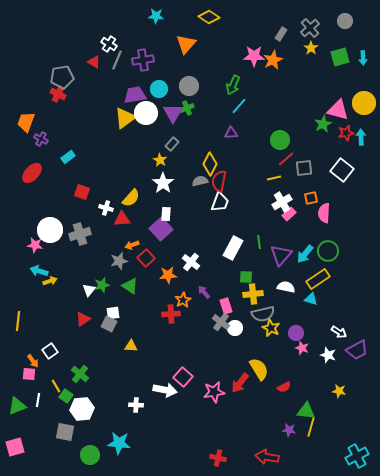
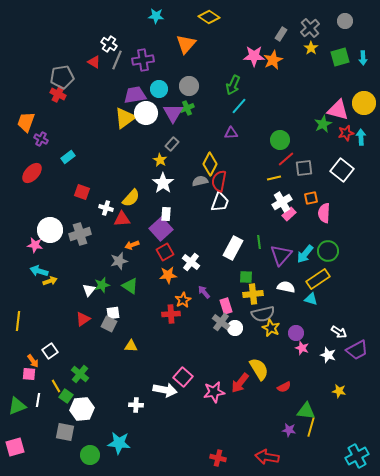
red square at (146, 258): moved 19 px right, 6 px up; rotated 12 degrees clockwise
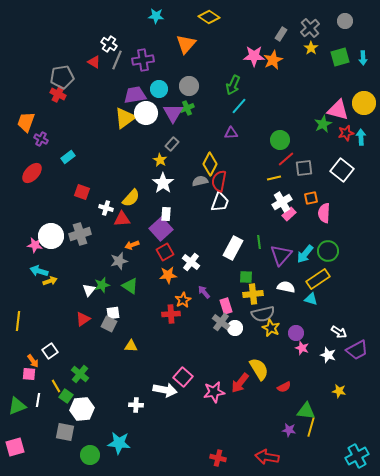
white circle at (50, 230): moved 1 px right, 6 px down
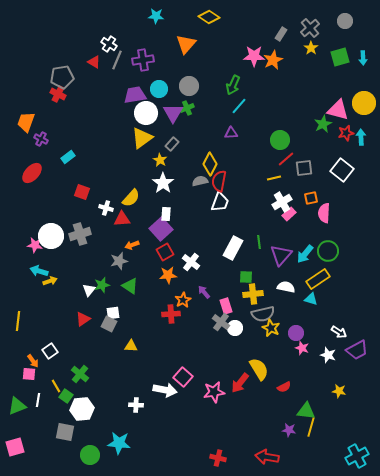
yellow triangle at (125, 118): moved 17 px right, 20 px down
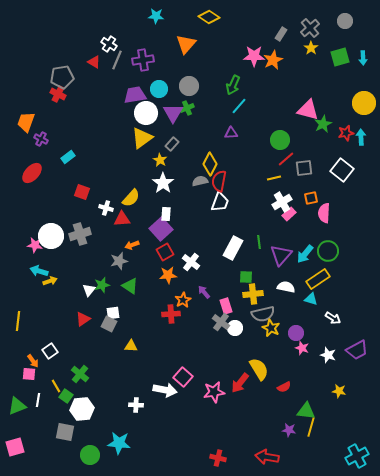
pink triangle at (338, 110): moved 30 px left
white arrow at (339, 332): moved 6 px left, 14 px up
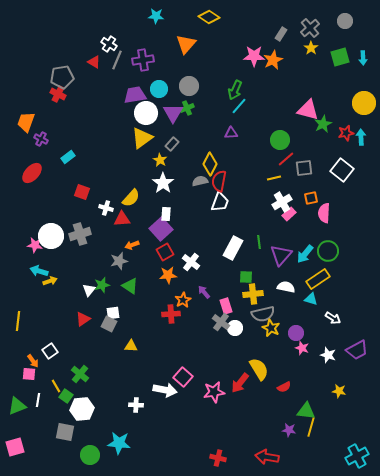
green arrow at (233, 85): moved 2 px right, 5 px down
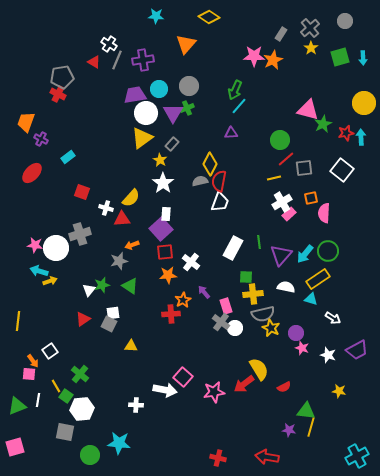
white circle at (51, 236): moved 5 px right, 12 px down
red square at (165, 252): rotated 24 degrees clockwise
red arrow at (240, 383): moved 4 px right, 1 px down; rotated 15 degrees clockwise
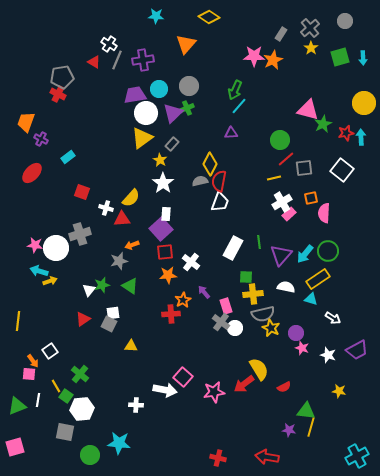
purple triangle at (173, 113): rotated 15 degrees clockwise
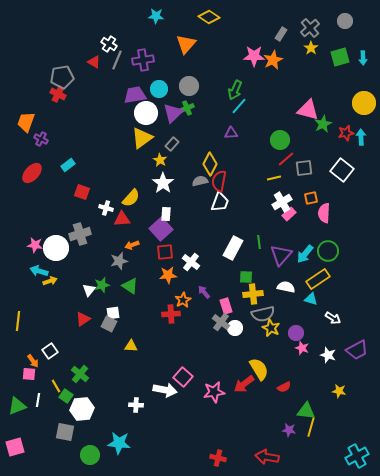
cyan rectangle at (68, 157): moved 8 px down
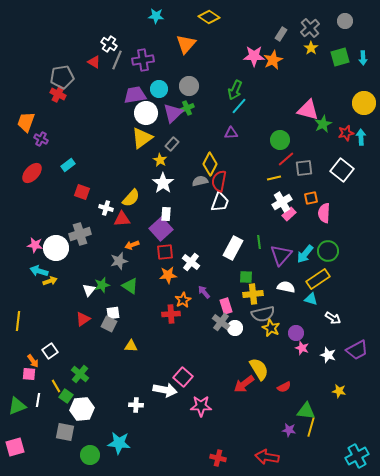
pink star at (214, 392): moved 13 px left, 14 px down; rotated 10 degrees clockwise
